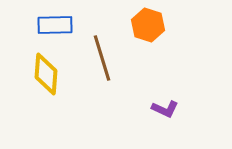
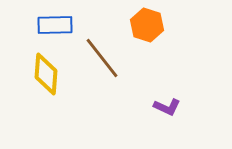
orange hexagon: moved 1 px left
brown line: rotated 21 degrees counterclockwise
purple L-shape: moved 2 px right, 2 px up
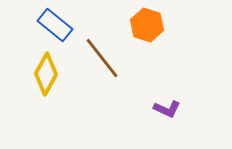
blue rectangle: rotated 40 degrees clockwise
yellow diamond: rotated 24 degrees clockwise
purple L-shape: moved 2 px down
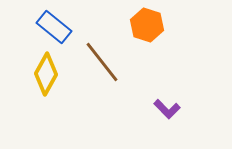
blue rectangle: moved 1 px left, 2 px down
brown line: moved 4 px down
purple L-shape: rotated 20 degrees clockwise
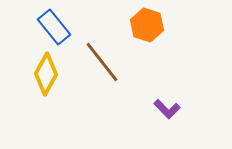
blue rectangle: rotated 12 degrees clockwise
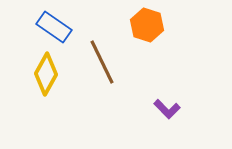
blue rectangle: rotated 16 degrees counterclockwise
brown line: rotated 12 degrees clockwise
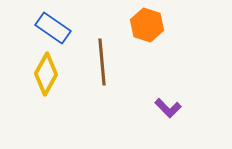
blue rectangle: moved 1 px left, 1 px down
brown line: rotated 21 degrees clockwise
purple L-shape: moved 1 px right, 1 px up
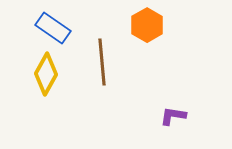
orange hexagon: rotated 12 degrees clockwise
purple L-shape: moved 5 px right, 8 px down; rotated 144 degrees clockwise
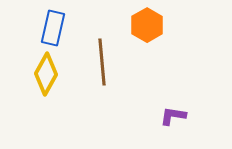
blue rectangle: rotated 68 degrees clockwise
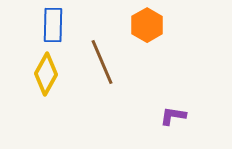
blue rectangle: moved 3 px up; rotated 12 degrees counterclockwise
brown line: rotated 18 degrees counterclockwise
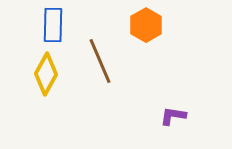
orange hexagon: moved 1 px left
brown line: moved 2 px left, 1 px up
